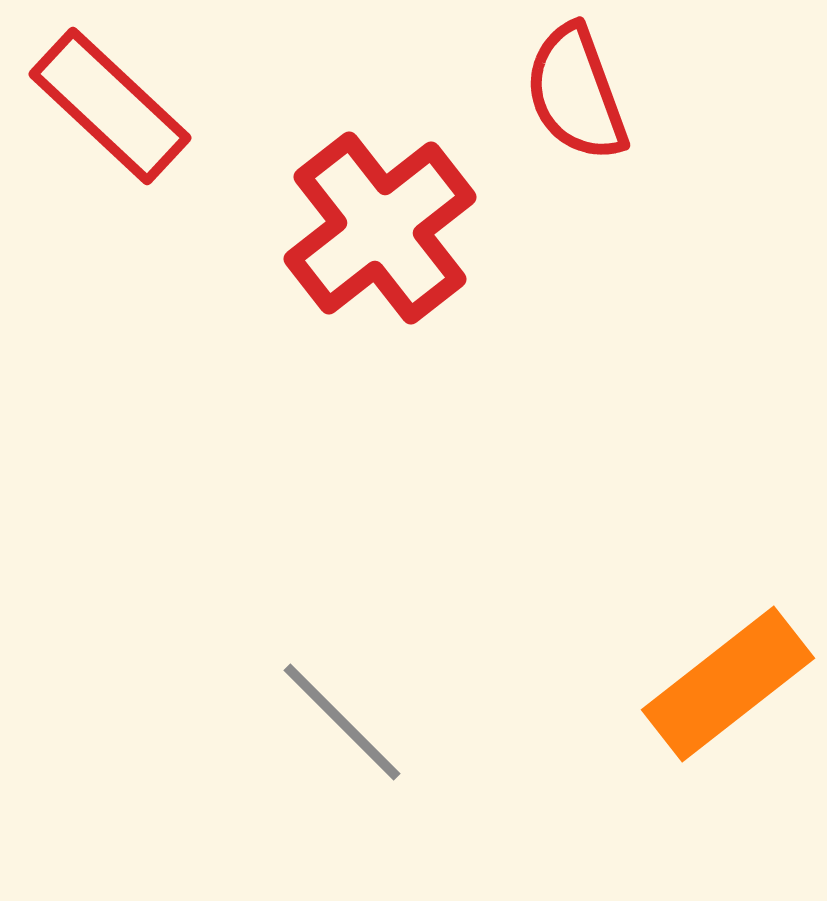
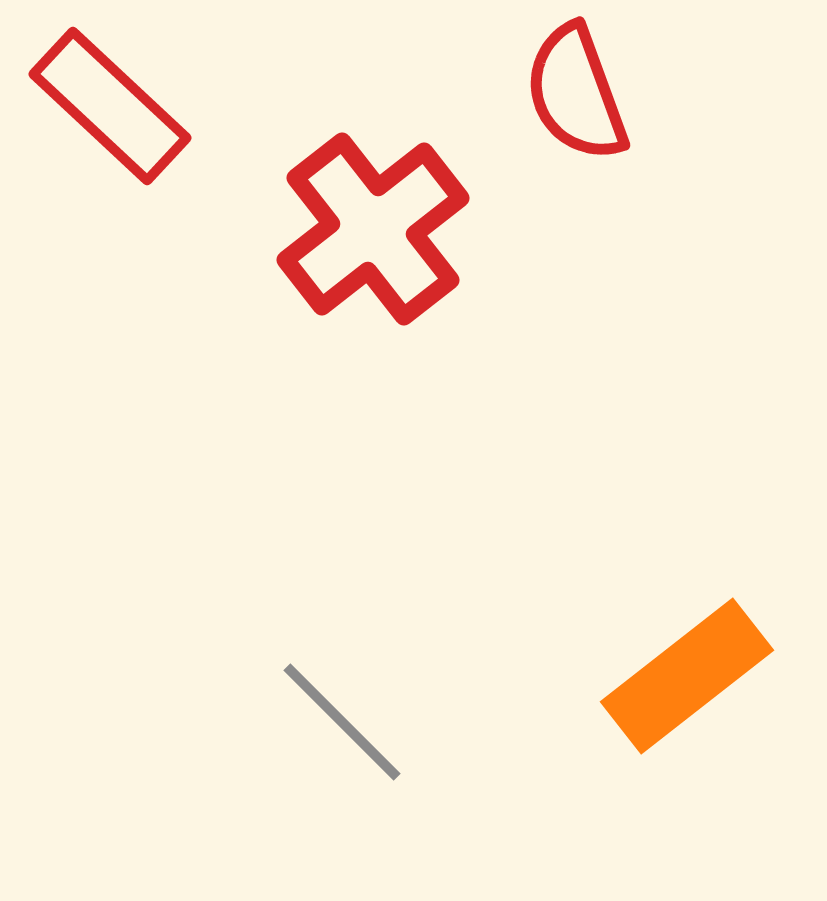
red cross: moved 7 px left, 1 px down
orange rectangle: moved 41 px left, 8 px up
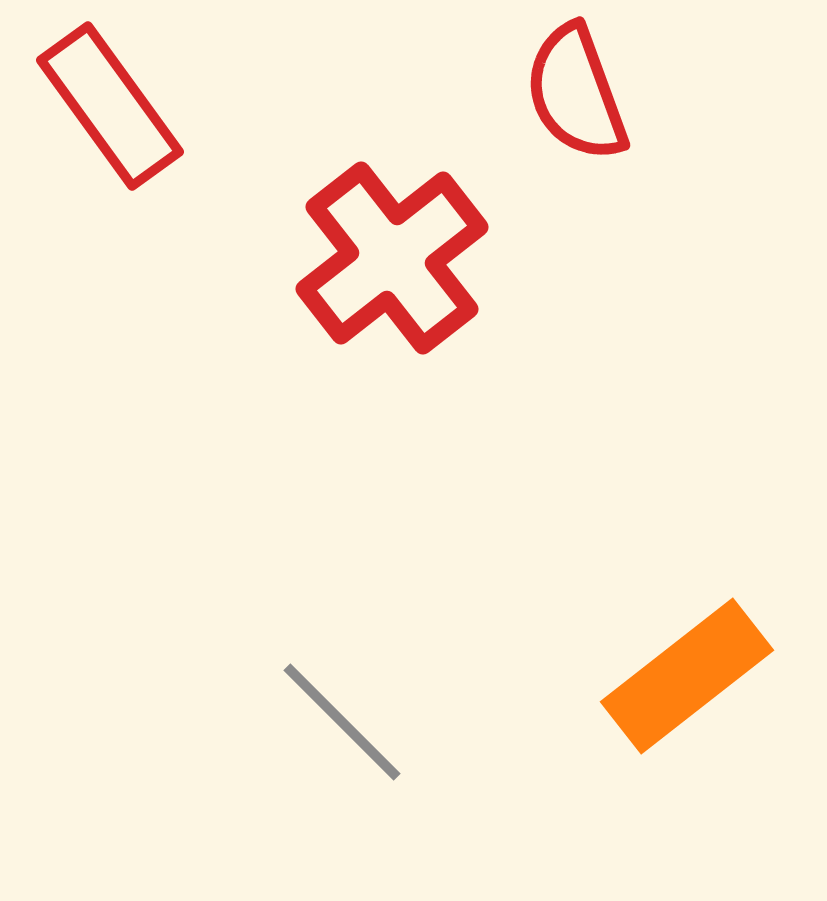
red rectangle: rotated 11 degrees clockwise
red cross: moved 19 px right, 29 px down
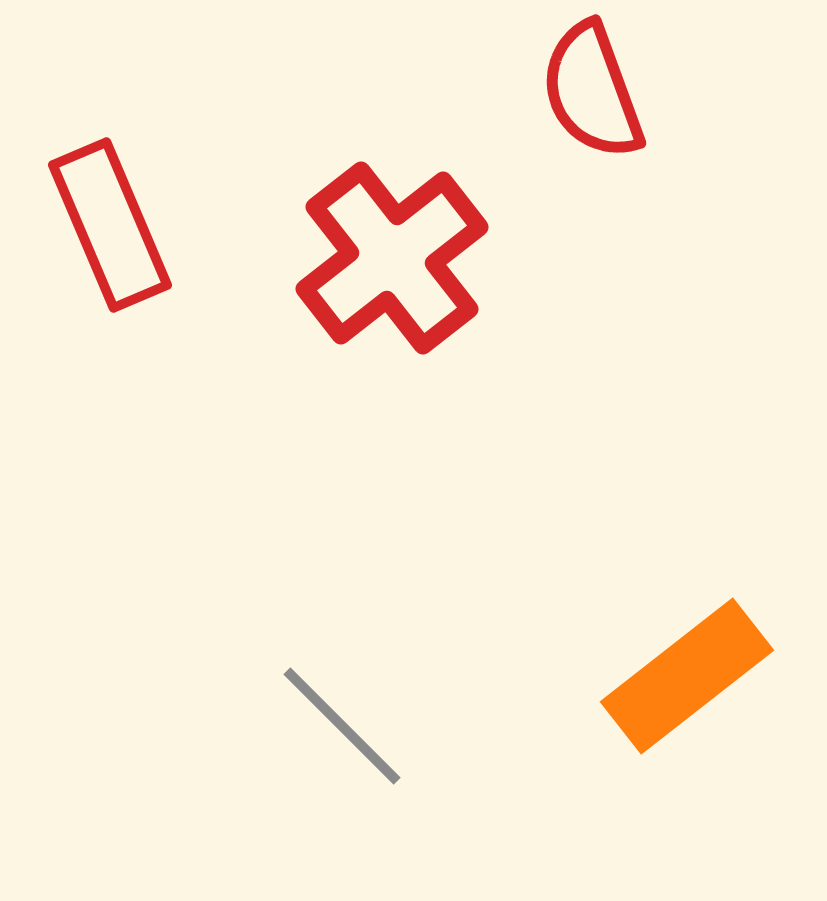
red semicircle: moved 16 px right, 2 px up
red rectangle: moved 119 px down; rotated 13 degrees clockwise
gray line: moved 4 px down
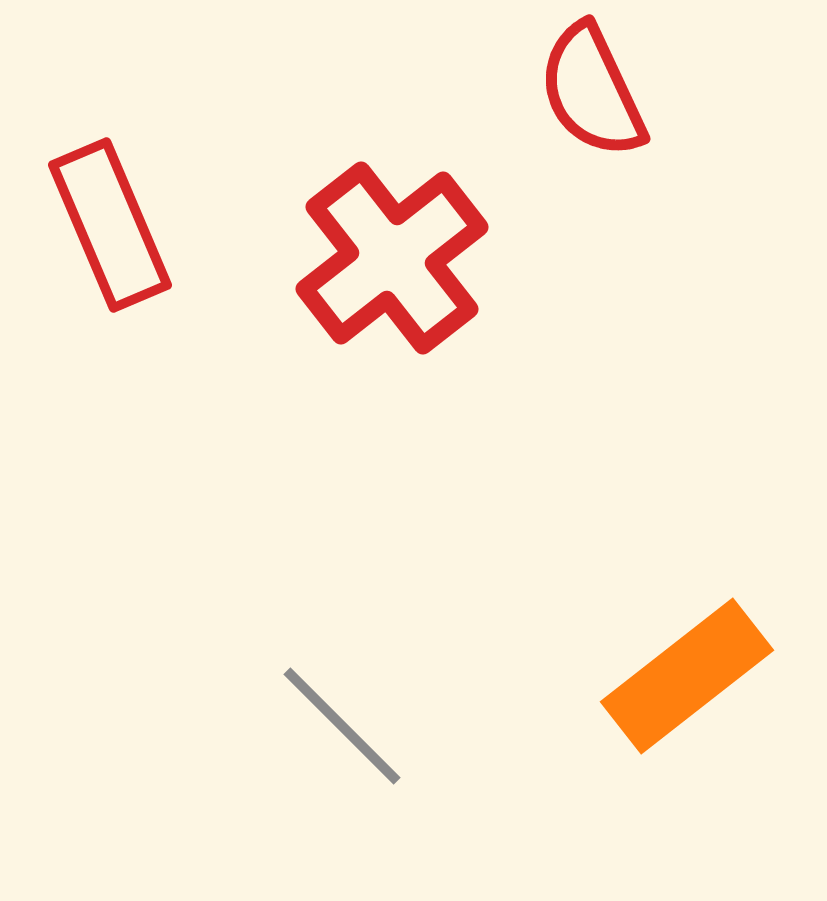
red semicircle: rotated 5 degrees counterclockwise
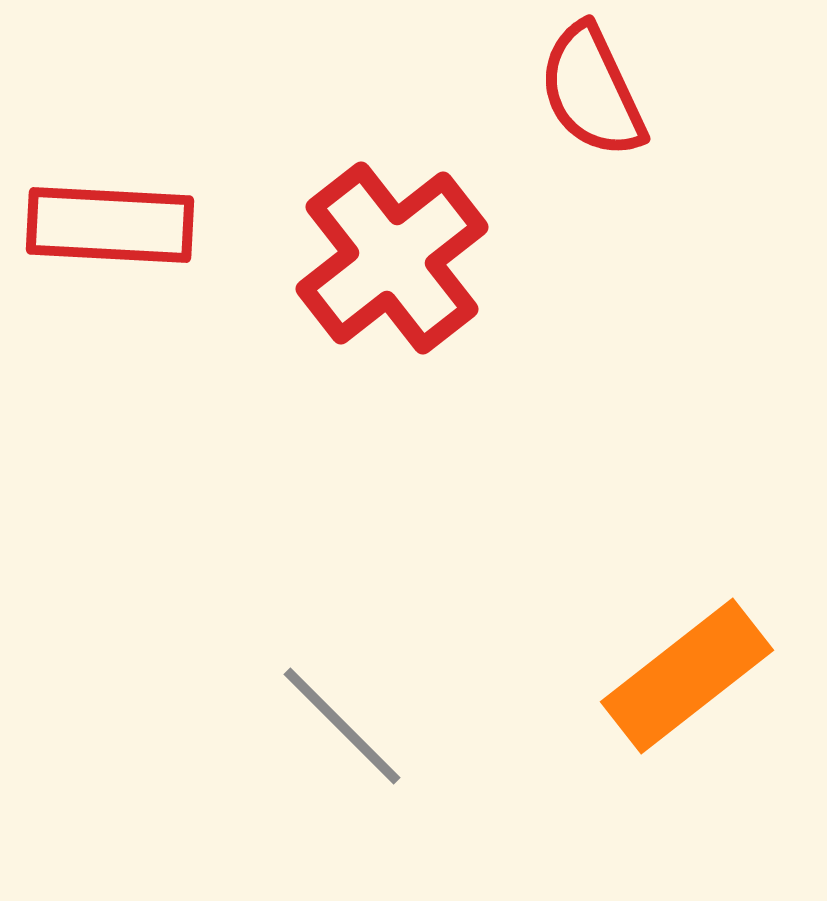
red rectangle: rotated 64 degrees counterclockwise
